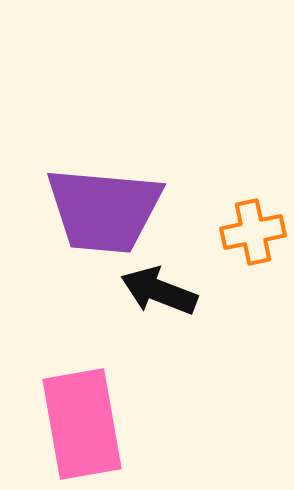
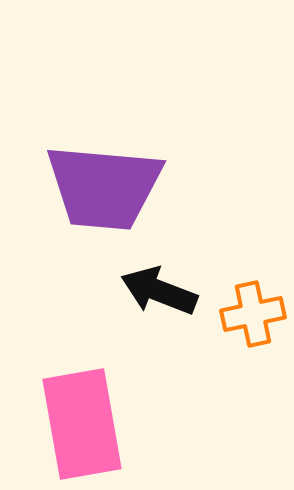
purple trapezoid: moved 23 px up
orange cross: moved 82 px down
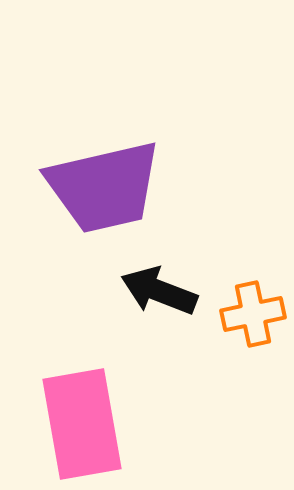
purple trapezoid: rotated 18 degrees counterclockwise
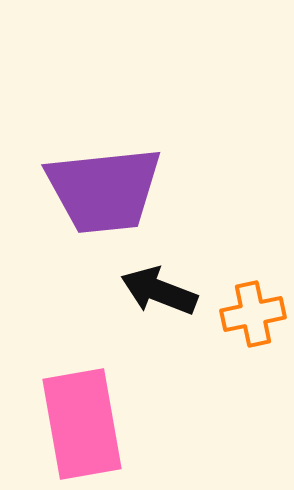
purple trapezoid: moved 3 px down; rotated 7 degrees clockwise
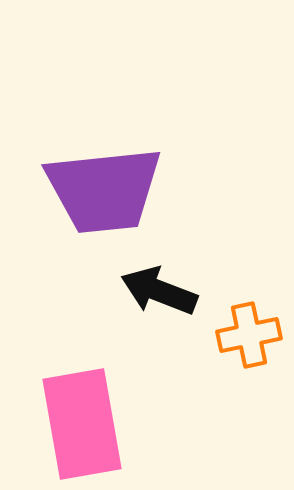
orange cross: moved 4 px left, 21 px down
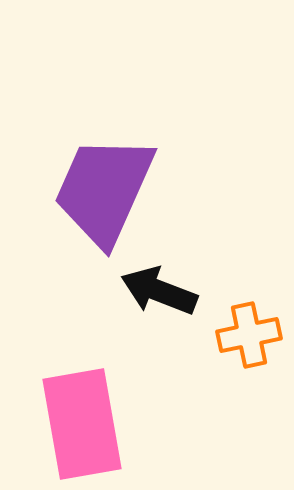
purple trapezoid: rotated 120 degrees clockwise
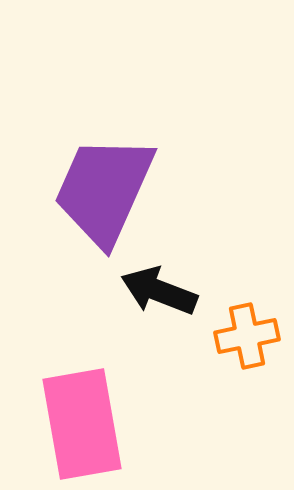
orange cross: moved 2 px left, 1 px down
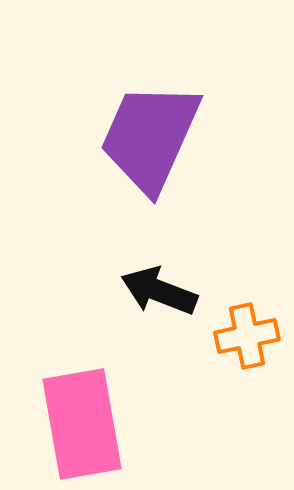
purple trapezoid: moved 46 px right, 53 px up
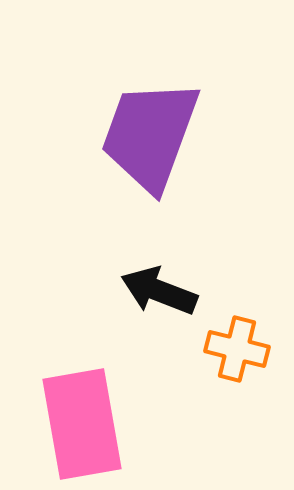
purple trapezoid: moved 2 px up; rotated 4 degrees counterclockwise
orange cross: moved 10 px left, 13 px down; rotated 26 degrees clockwise
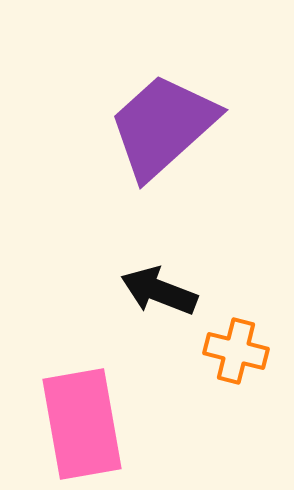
purple trapezoid: moved 13 px right, 9 px up; rotated 28 degrees clockwise
orange cross: moved 1 px left, 2 px down
